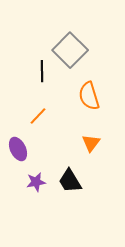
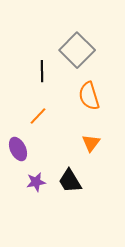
gray square: moved 7 px right
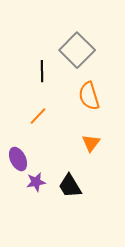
purple ellipse: moved 10 px down
black trapezoid: moved 5 px down
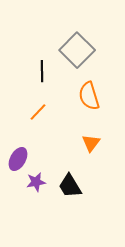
orange line: moved 4 px up
purple ellipse: rotated 55 degrees clockwise
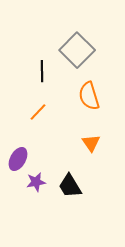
orange triangle: rotated 12 degrees counterclockwise
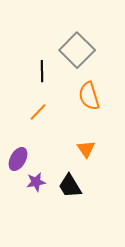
orange triangle: moved 5 px left, 6 px down
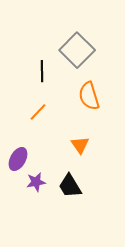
orange triangle: moved 6 px left, 4 px up
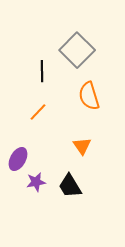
orange triangle: moved 2 px right, 1 px down
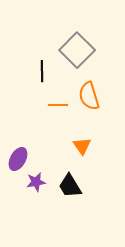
orange line: moved 20 px right, 7 px up; rotated 48 degrees clockwise
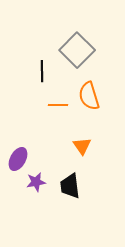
black trapezoid: rotated 24 degrees clockwise
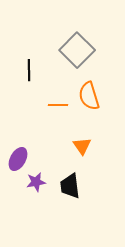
black line: moved 13 px left, 1 px up
